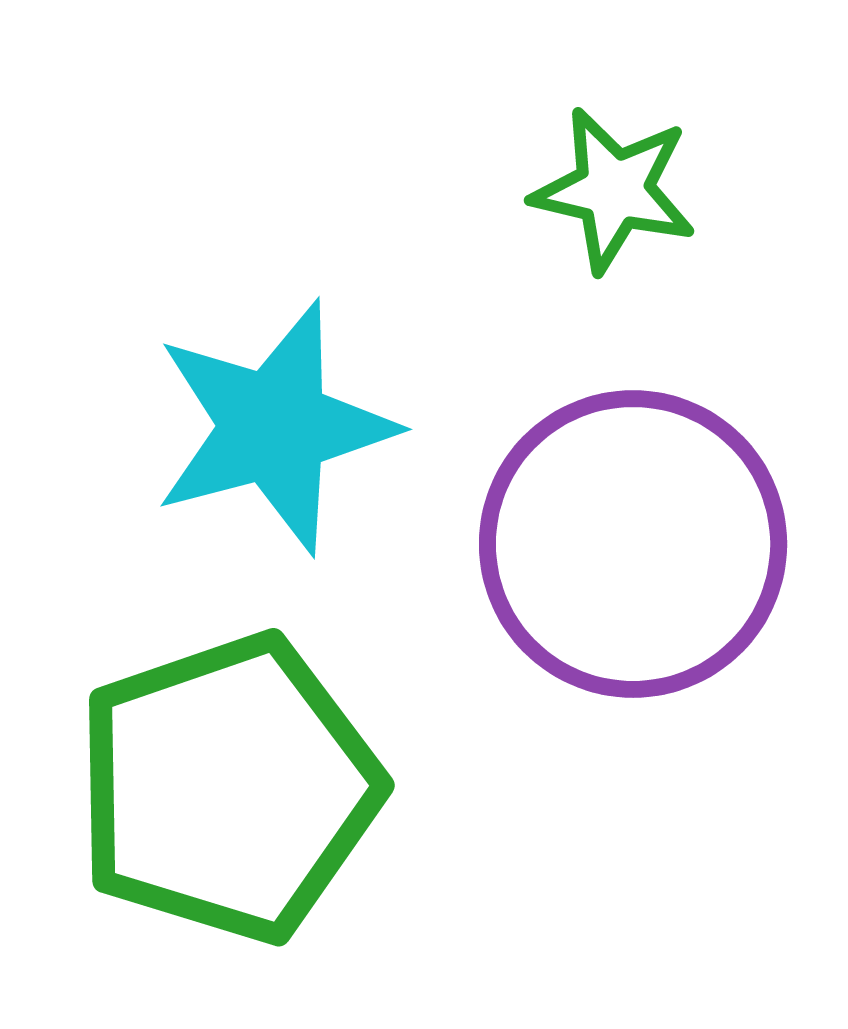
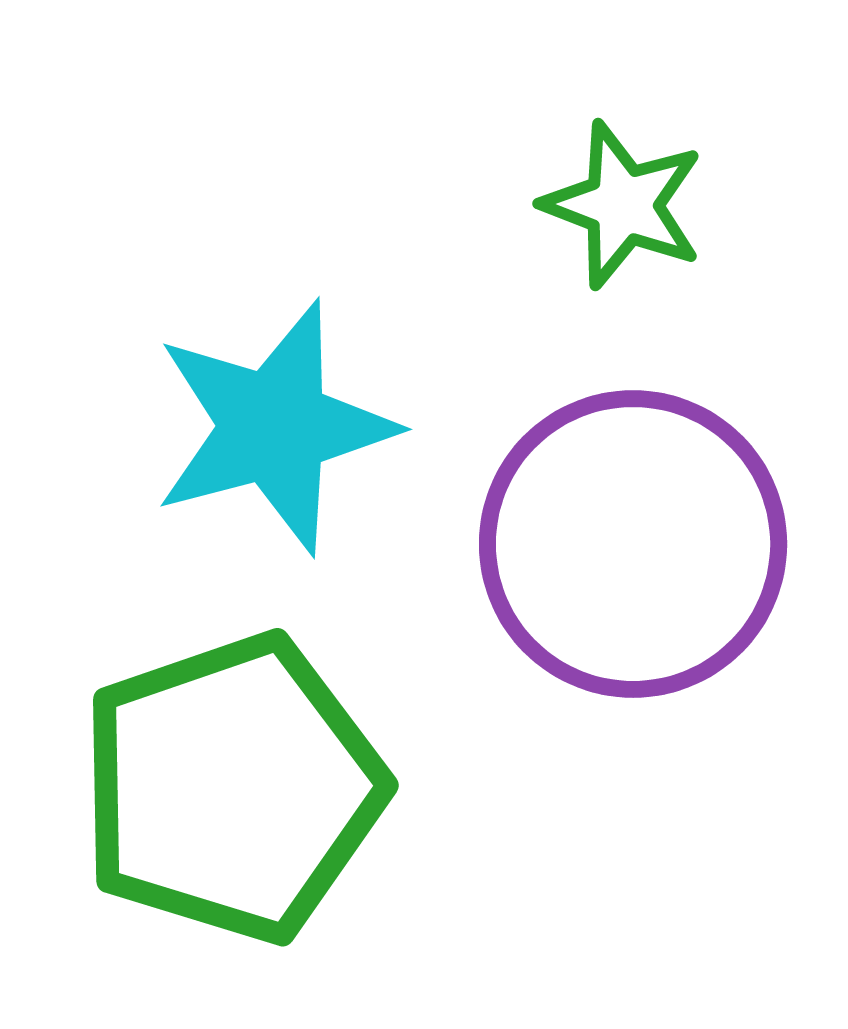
green star: moved 9 px right, 15 px down; rotated 8 degrees clockwise
green pentagon: moved 4 px right
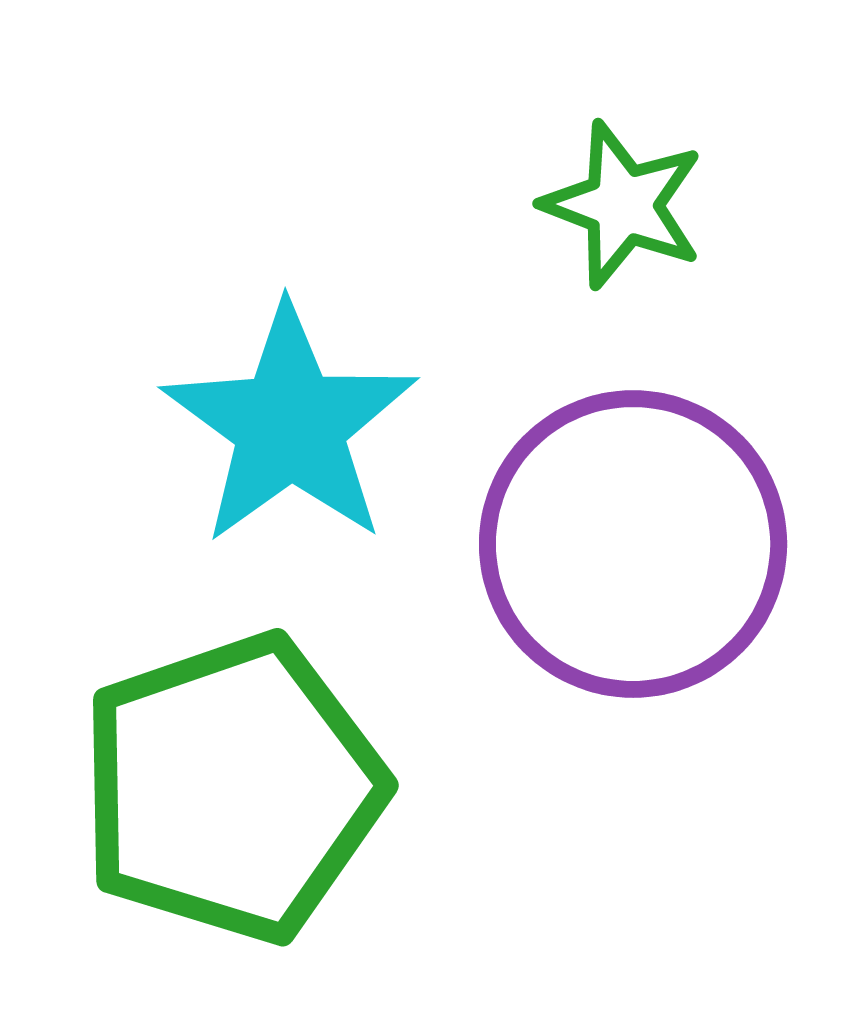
cyan star: moved 16 px right, 2 px up; rotated 21 degrees counterclockwise
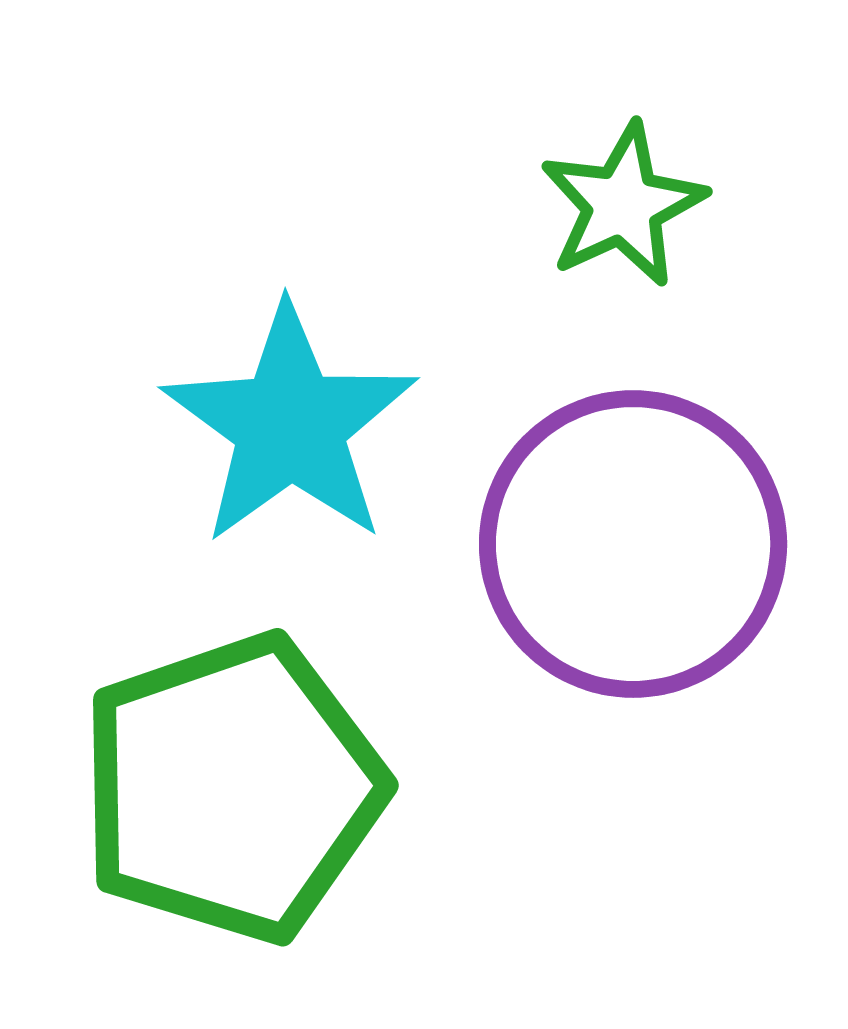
green star: rotated 26 degrees clockwise
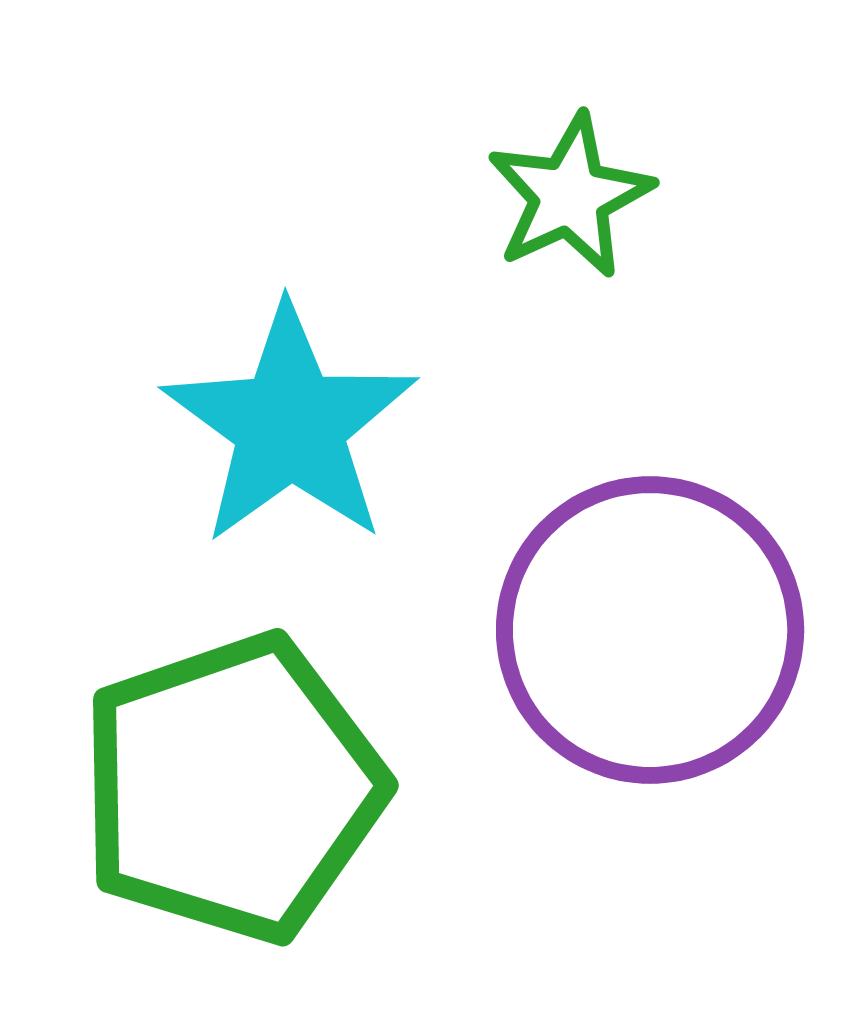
green star: moved 53 px left, 9 px up
purple circle: moved 17 px right, 86 px down
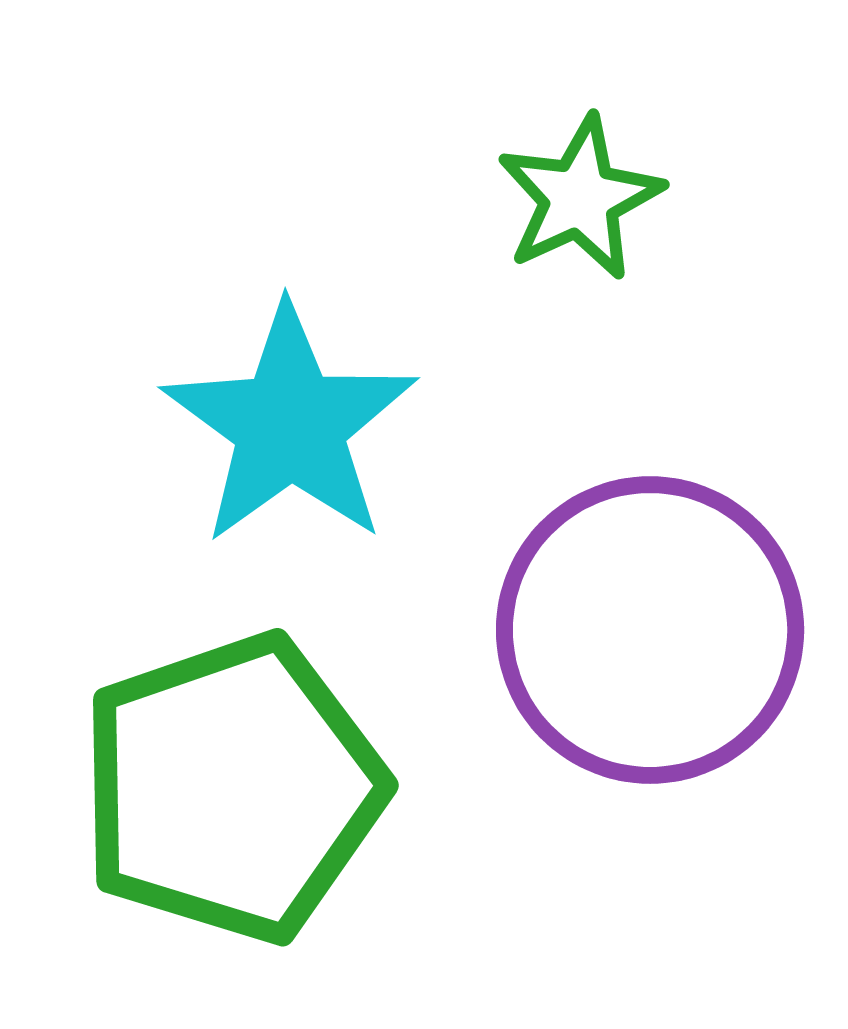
green star: moved 10 px right, 2 px down
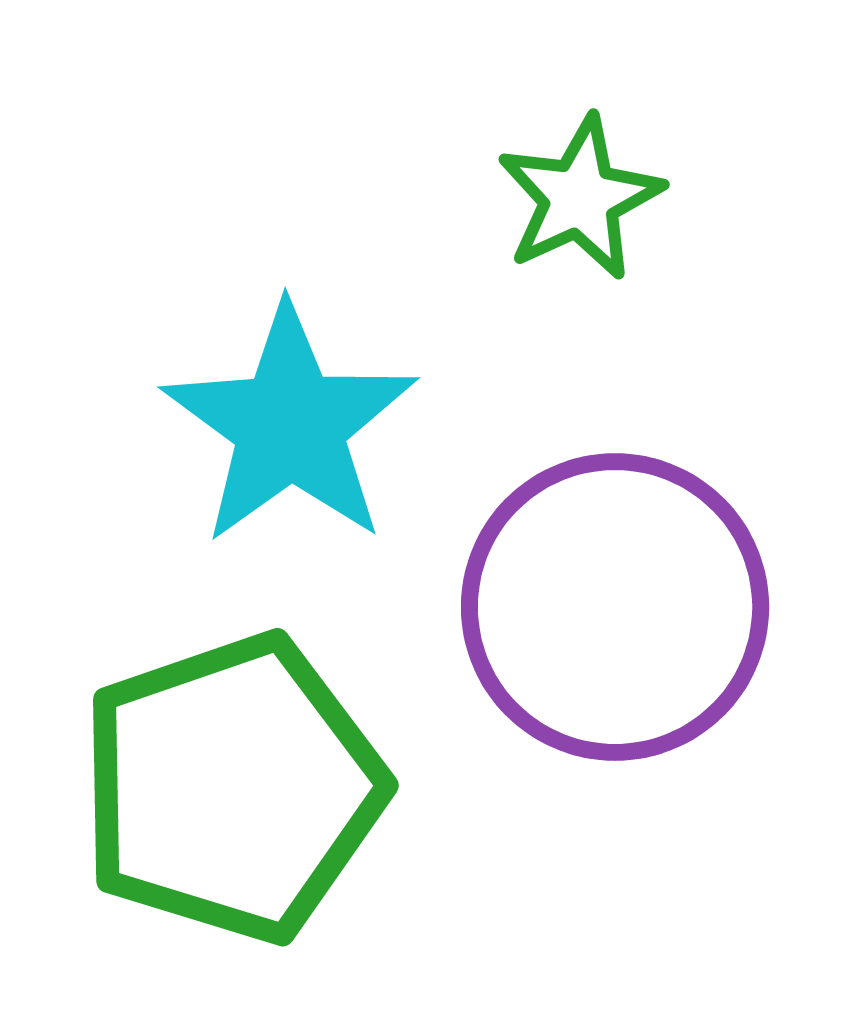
purple circle: moved 35 px left, 23 px up
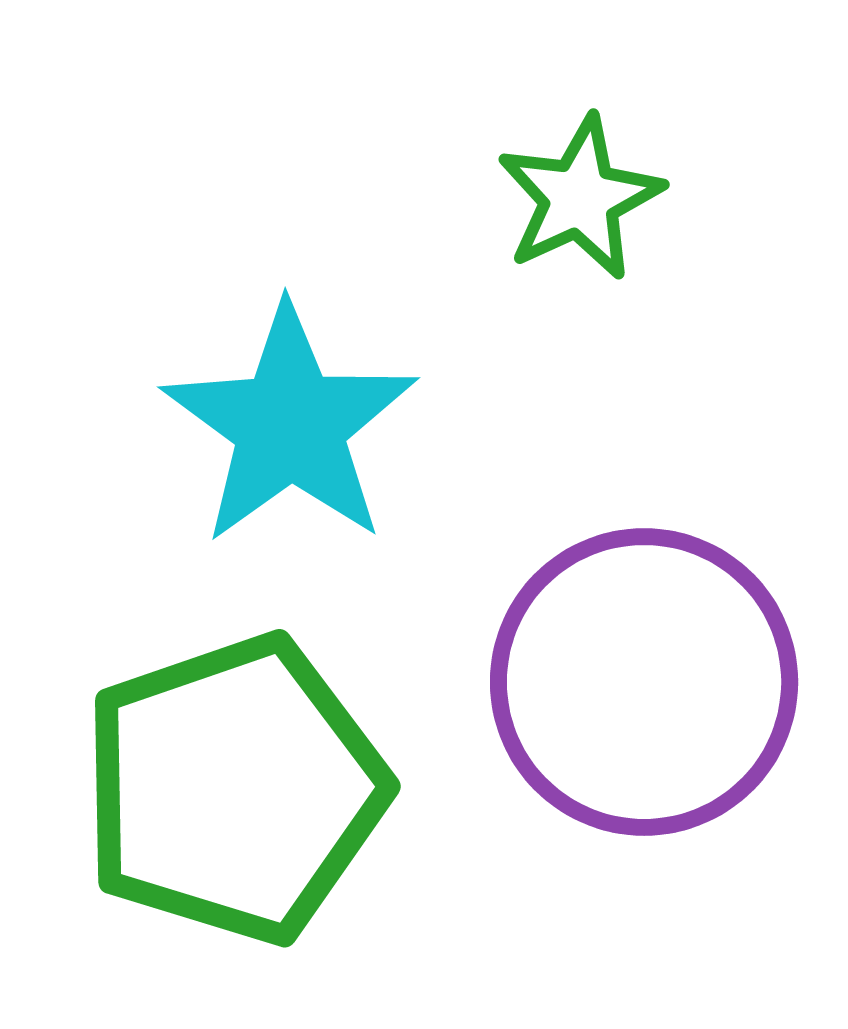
purple circle: moved 29 px right, 75 px down
green pentagon: moved 2 px right, 1 px down
